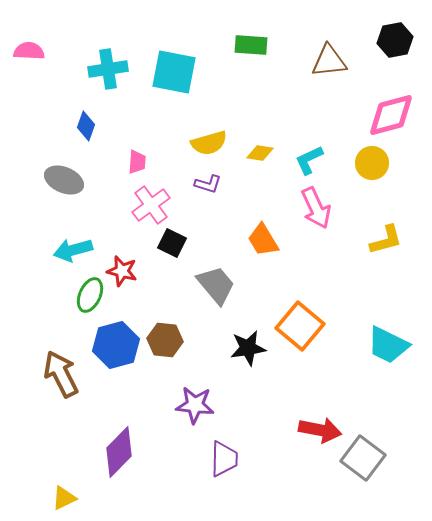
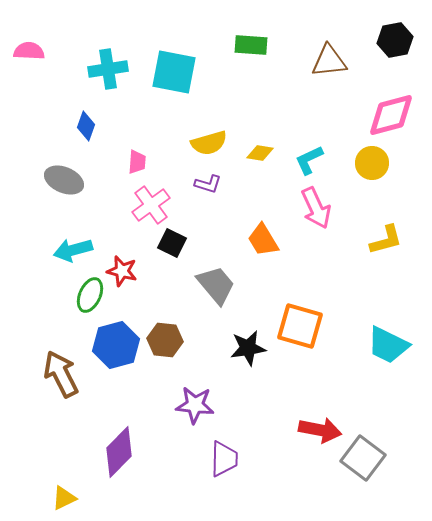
orange square: rotated 24 degrees counterclockwise
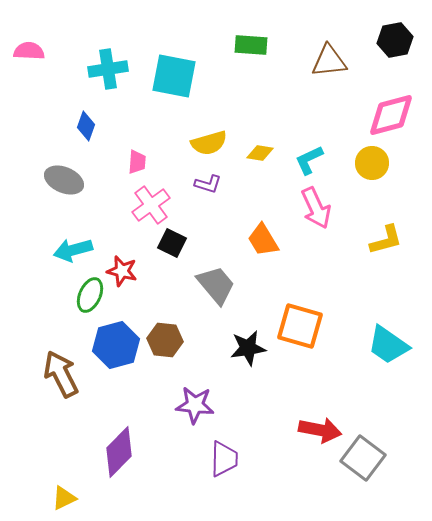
cyan square: moved 4 px down
cyan trapezoid: rotated 9 degrees clockwise
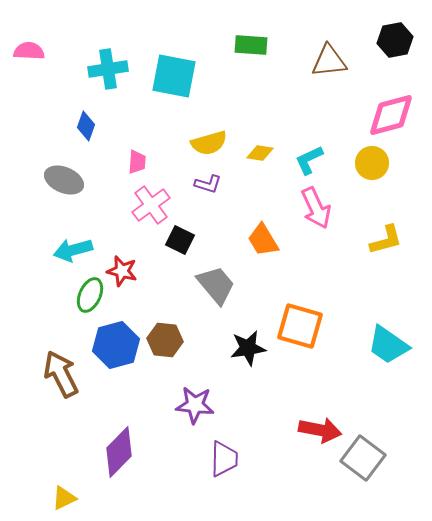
black square: moved 8 px right, 3 px up
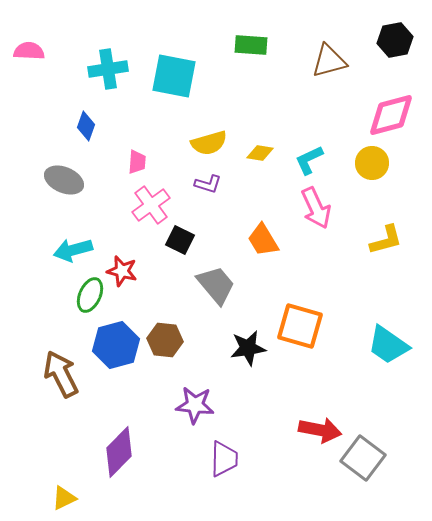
brown triangle: rotated 9 degrees counterclockwise
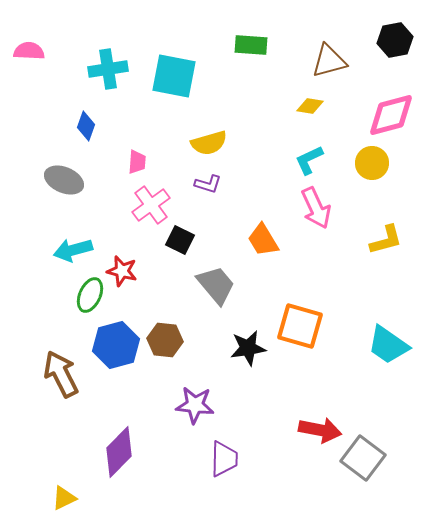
yellow diamond: moved 50 px right, 47 px up
